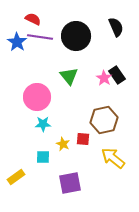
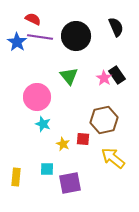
cyan star: rotated 21 degrees clockwise
cyan square: moved 4 px right, 12 px down
yellow rectangle: rotated 48 degrees counterclockwise
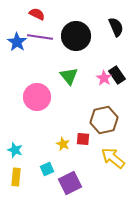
red semicircle: moved 4 px right, 5 px up
cyan star: moved 28 px left, 26 px down
cyan square: rotated 24 degrees counterclockwise
purple square: rotated 15 degrees counterclockwise
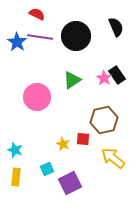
green triangle: moved 3 px right, 4 px down; rotated 36 degrees clockwise
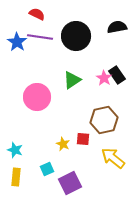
black semicircle: moved 1 px right; rotated 78 degrees counterclockwise
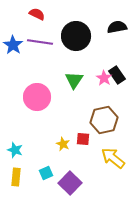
purple line: moved 5 px down
blue star: moved 4 px left, 3 px down
green triangle: moved 2 px right; rotated 24 degrees counterclockwise
cyan square: moved 1 px left, 4 px down
purple square: rotated 20 degrees counterclockwise
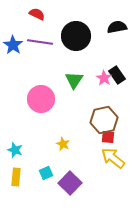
pink circle: moved 4 px right, 2 px down
red square: moved 25 px right, 2 px up
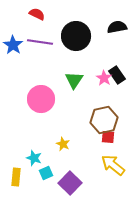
cyan star: moved 19 px right, 8 px down
yellow arrow: moved 7 px down
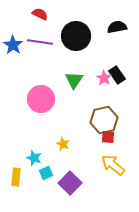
red semicircle: moved 3 px right
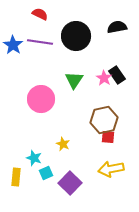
yellow arrow: moved 2 px left, 4 px down; rotated 50 degrees counterclockwise
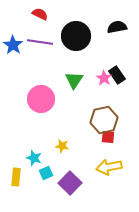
yellow star: moved 1 px left, 2 px down; rotated 16 degrees counterclockwise
yellow arrow: moved 2 px left, 2 px up
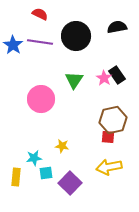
brown hexagon: moved 9 px right
cyan star: rotated 28 degrees counterclockwise
cyan square: rotated 16 degrees clockwise
